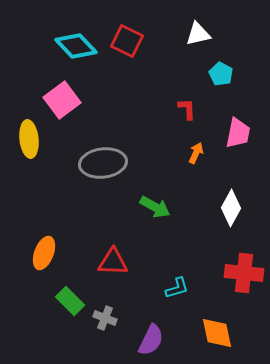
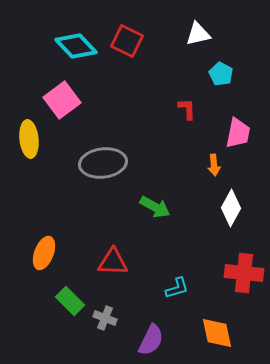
orange arrow: moved 18 px right, 12 px down; rotated 150 degrees clockwise
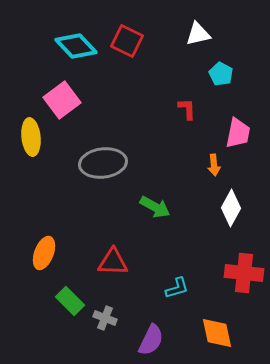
yellow ellipse: moved 2 px right, 2 px up
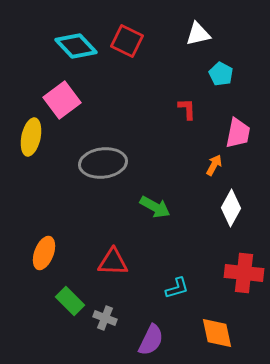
yellow ellipse: rotated 18 degrees clockwise
orange arrow: rotated 145 degrees counterclockwise
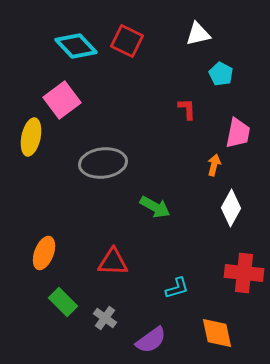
orange arrow: rotated 15 degrees counterclockwise
green rectangle: moved 7 px left, 1 px down
gray cross: rotated 15 degrees clockwise
purple semicircle: rotated 28 degrees clockwise
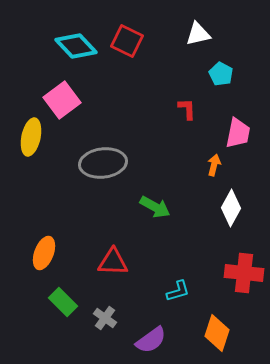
cyan L-shape: moved 1 px right, 3 px down
orange diamond: rotated 30 degrees clockwise
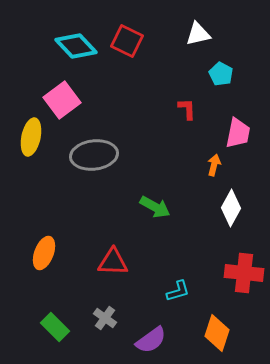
gray ellipse: moved 9 px left, 8 px up
green rectangle: moved 8 px left, 25 px down
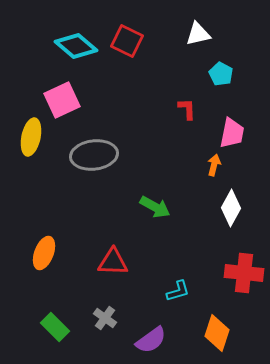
cyan diamond: rotated 6 degrees counterclockwise
pink square: rotated 12 degrees clockwise
pink trapezoid: moved 6 px left
